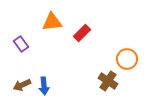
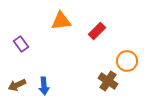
orange triangle: moved 9 px right, 1 px up
red rectangle: moved 15 px right, 2 px up
orange circle: moved 2 px down
brown arrow: moved 5 px left
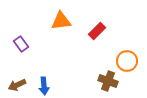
brown cross: rotated 12 degrees counterclockwise
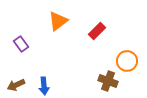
orange triangle: moved 3 px left; rotated 30 degrees counterclockwise
brown arrow: moved 1 px left
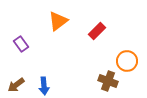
brown arrow: rotated 12 degrees counterclockwise
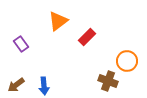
red rectangle: moved 10 px left, 6 px down
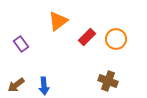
orange circle: moved 11 px left, 22 px up
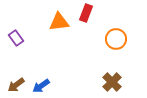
orange triangle: moved 1 px right, 1 px down; rotated 30 degrees clockwise
red rectangle: moved 1 px left, 24 px up; rotated 24 degrees counterclockwise
purple rectangle: moved 5 px left, 6 px up
brown cross: moved 4 px right, 1 px down; rotated 24 degrees clockwise
blue arrow: moved 3 px left; rotated 60 degrees clockwise
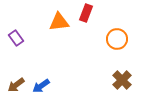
orange circle: moved 1 px right
brown cross: moved 10 px right, 2 px up
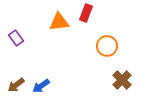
orange circle: moved 10 px left, 7 px down
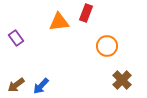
blue arrow: rotated 12 degrees counterclockwise
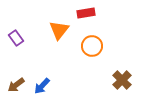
red rectangle: rotated 60 degrees clockwise
orange triangle: moved 8 px down; rotated 45 degrees counterclockwise
orange circle: moved 15 px left
blue arrow: moved 1 px right
